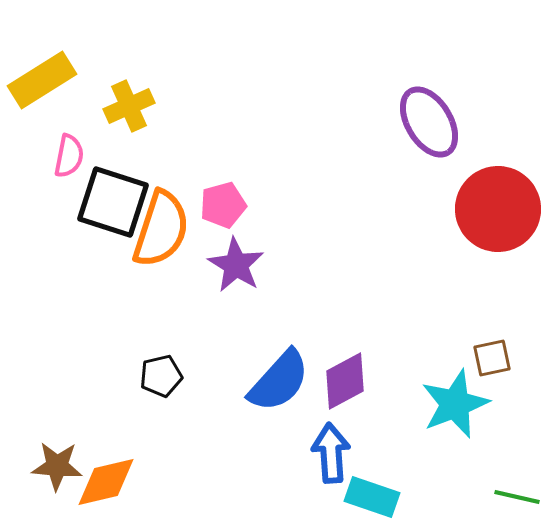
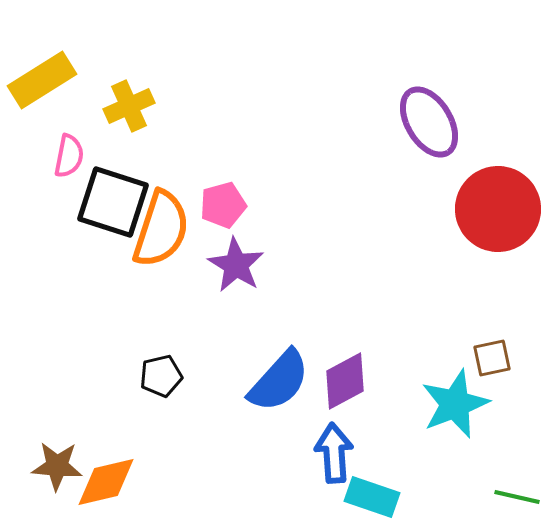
blue arrow: moved 3 px right
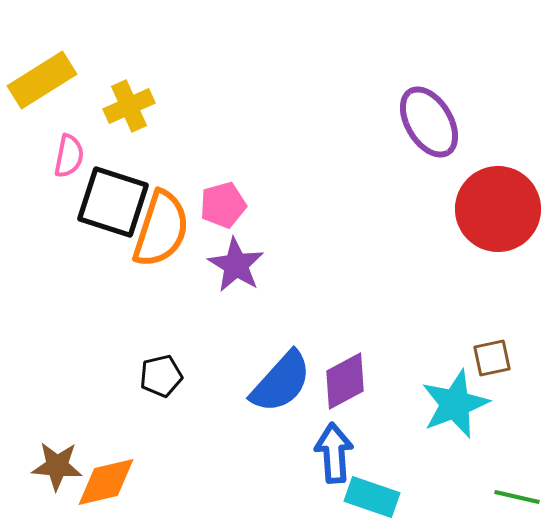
blue semicircle: moved 2 px right, 1 px down
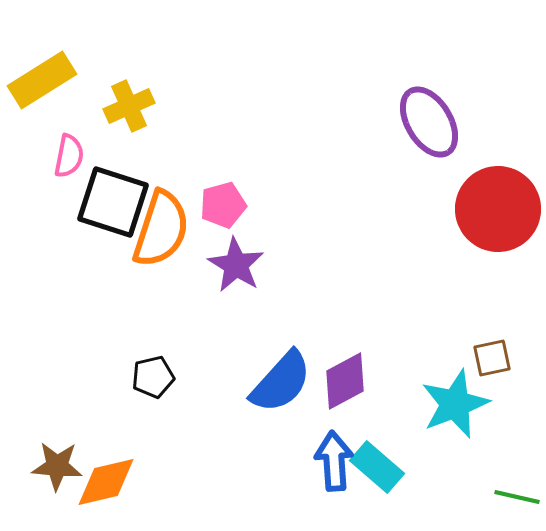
black pentagon: moved 8 px left, 1 px down
blue arrow: moved 8 px down
cyan rectangle: moved 5 px right, 30 px up; rotated 22 degrees clockwise
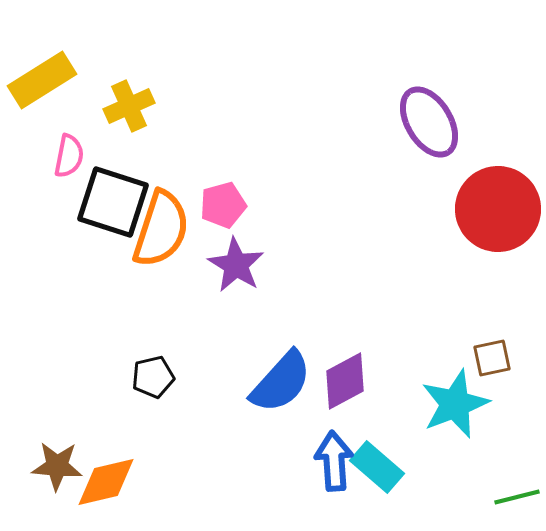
green line: rotated 27 degrees counterclockwise
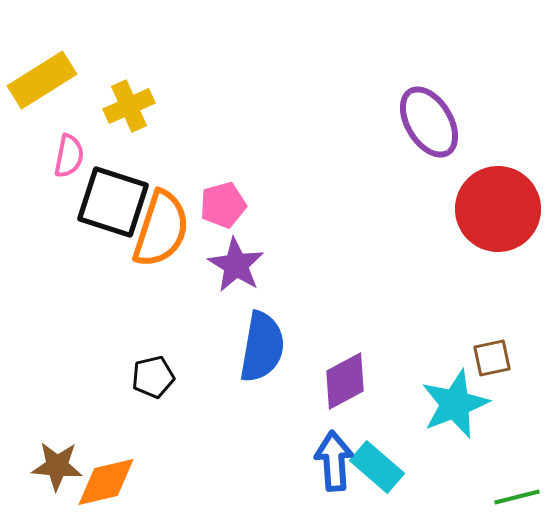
blue semicircle: moved 19 px left, 35 px up; rotated 32 degrees counterclockwise
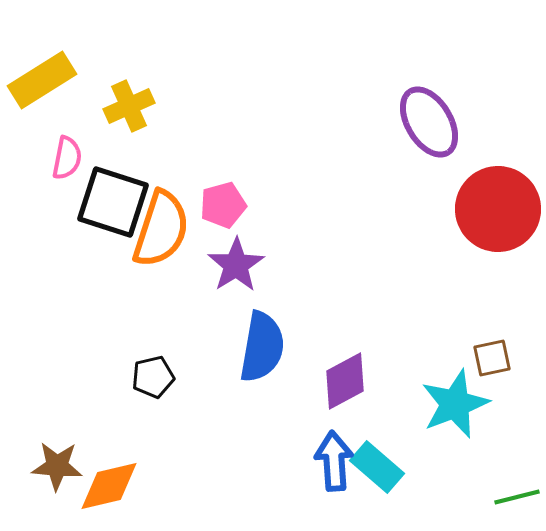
pink semicircle: moved 2 px left, 2 px down
purple star: rotated 8 degrees clockwise
orange diamond: moved 3 px right, 4 px down
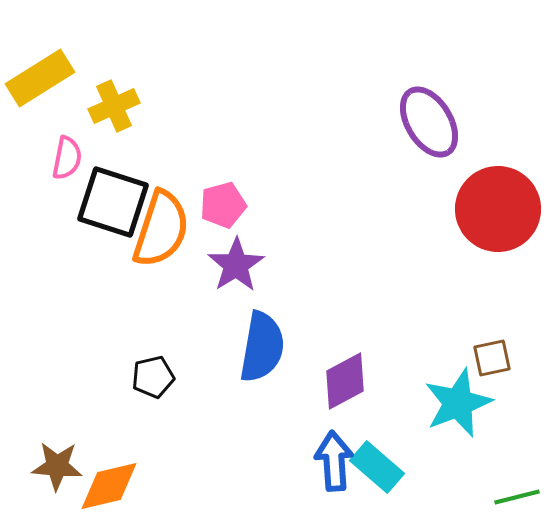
yellow rectangle: moved 2 px left, 2 px up
yellow cross: moved 15 px left
cyan star: moved 3 px right, 1 px up
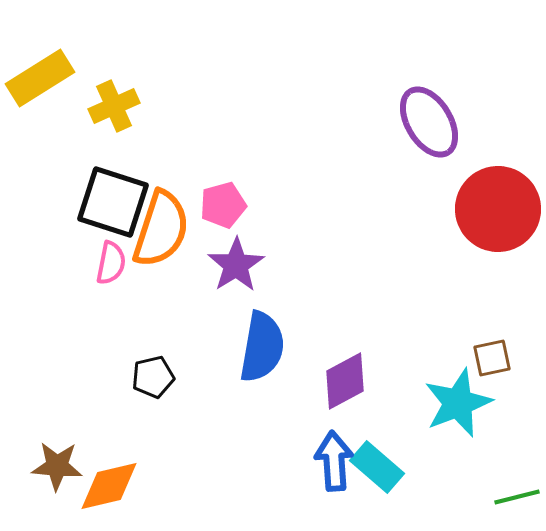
pink semicircle: moved 44 px right, 105 px down
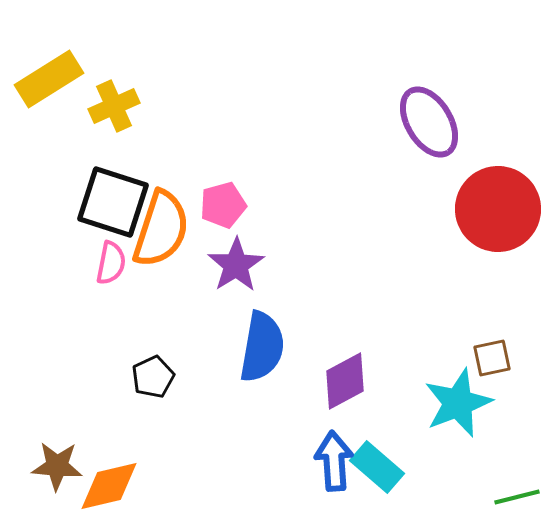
yellow rectangle: moved 9 px right, 1 px down
black pentagon: rotated 12 degrees counterclockwise
